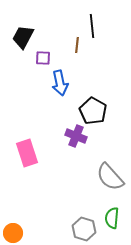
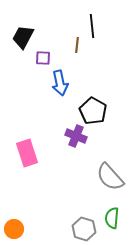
orange circle: moved 1 px right, 4 px up
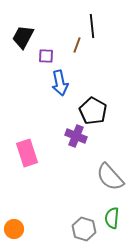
brown line: rotated 14 degrees clockwise
purple square: moved 3 px right, 2 px up
